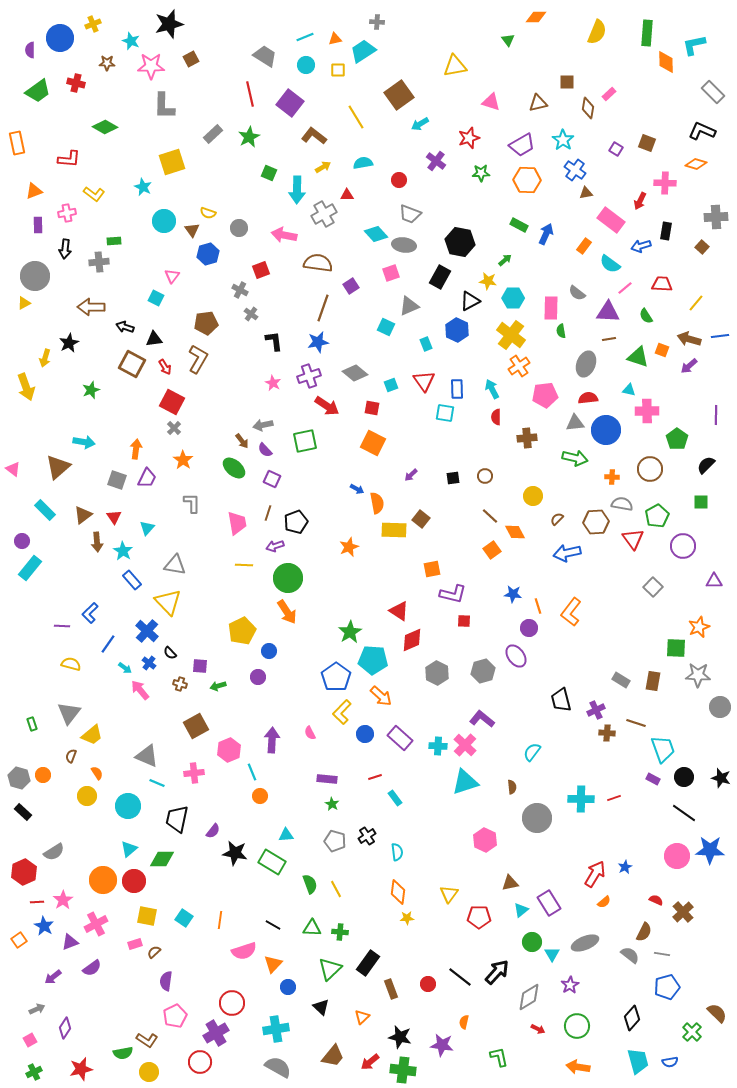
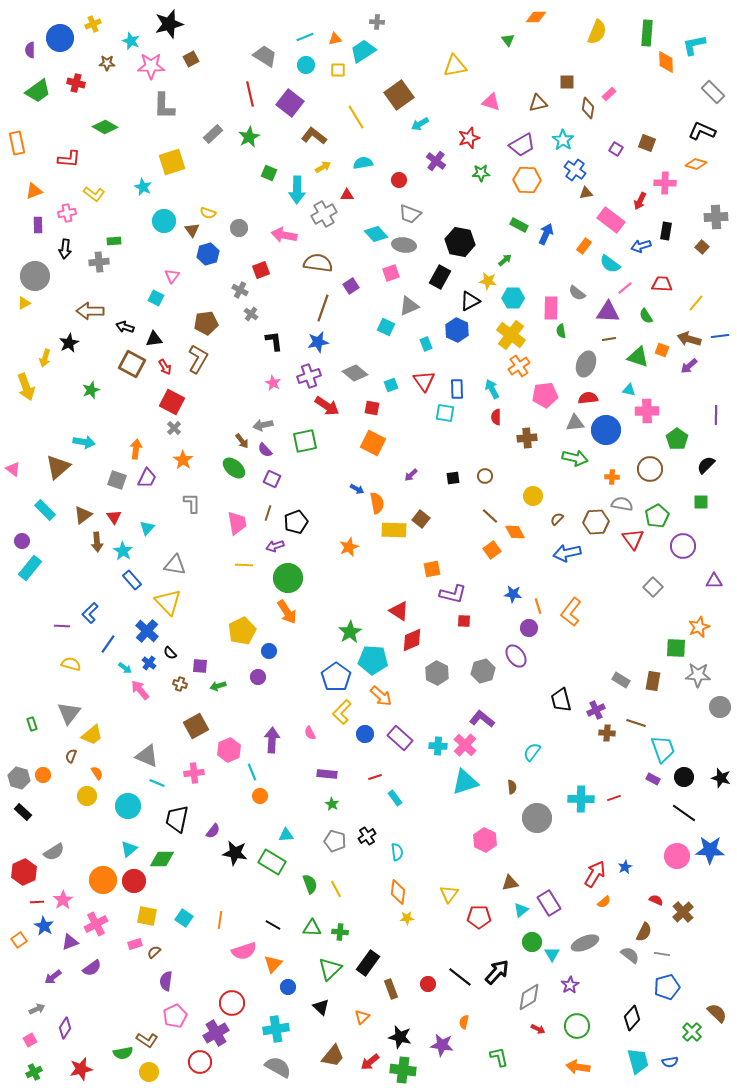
brown arrow at (91, 307): moved 1 px left, 4 px down
purple rectangle at (327, 779): moved 5 px up
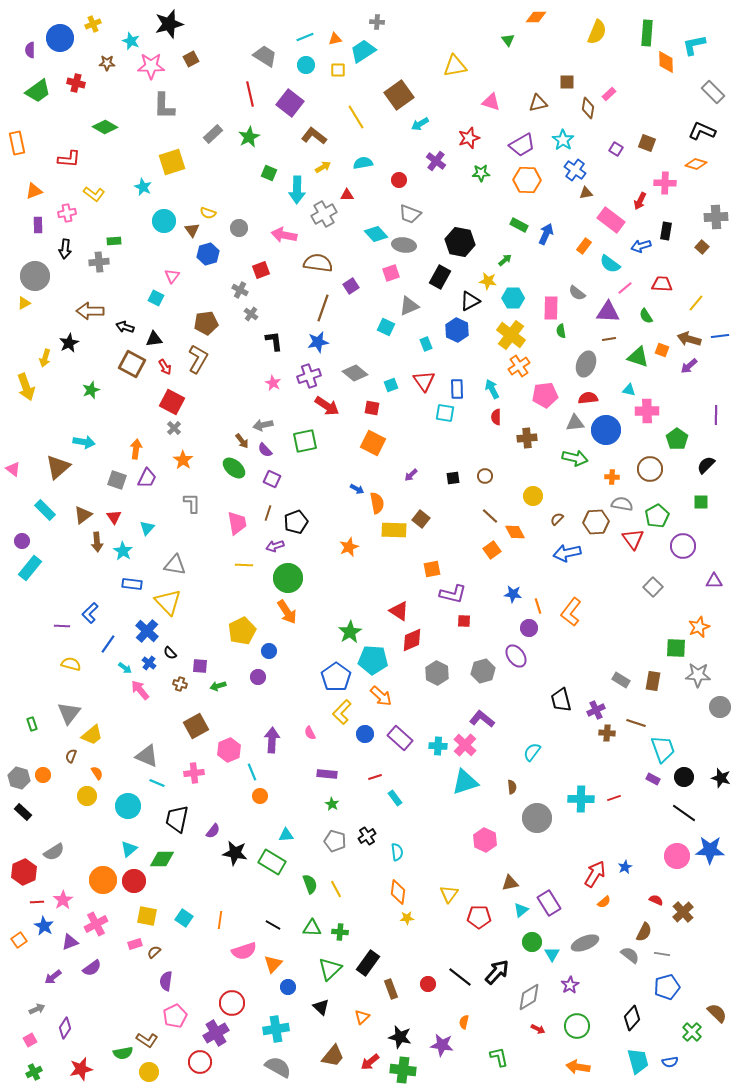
blue rectangle at (132, 580): moved 4 px down; rotated 42 degrees counterclockwise
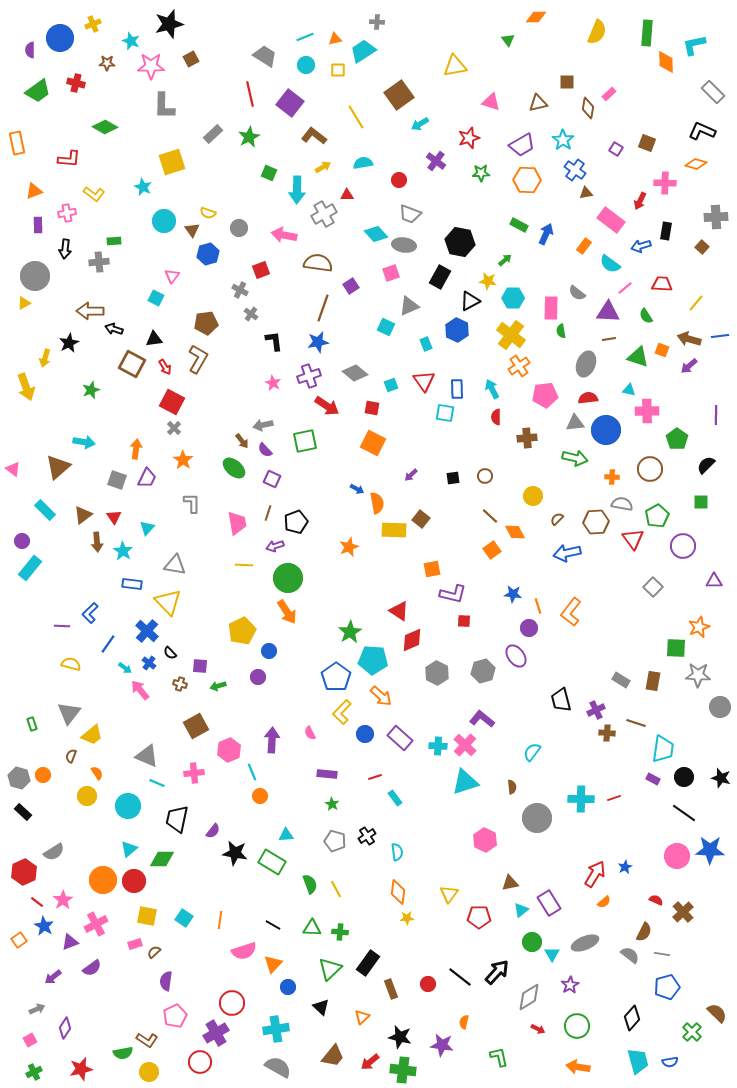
black arrow at (125, 327): moved 11 px left, 2 px down
cyan trapezoid at (663, 749): rotated 28 degrees clockwise
red line at (37, 902): rotated 40 degrees clockwise
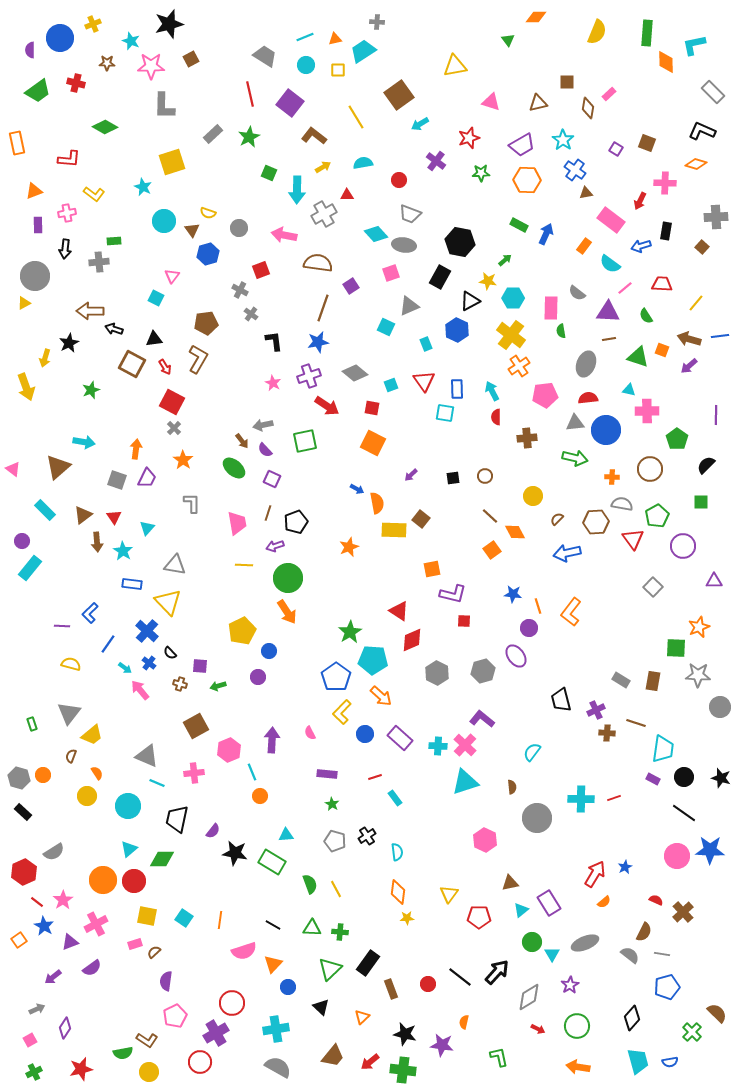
cyan arrow at (492, 389): moved 2 px down
black star at (400, 1037): moved 5 px right, 3 px up
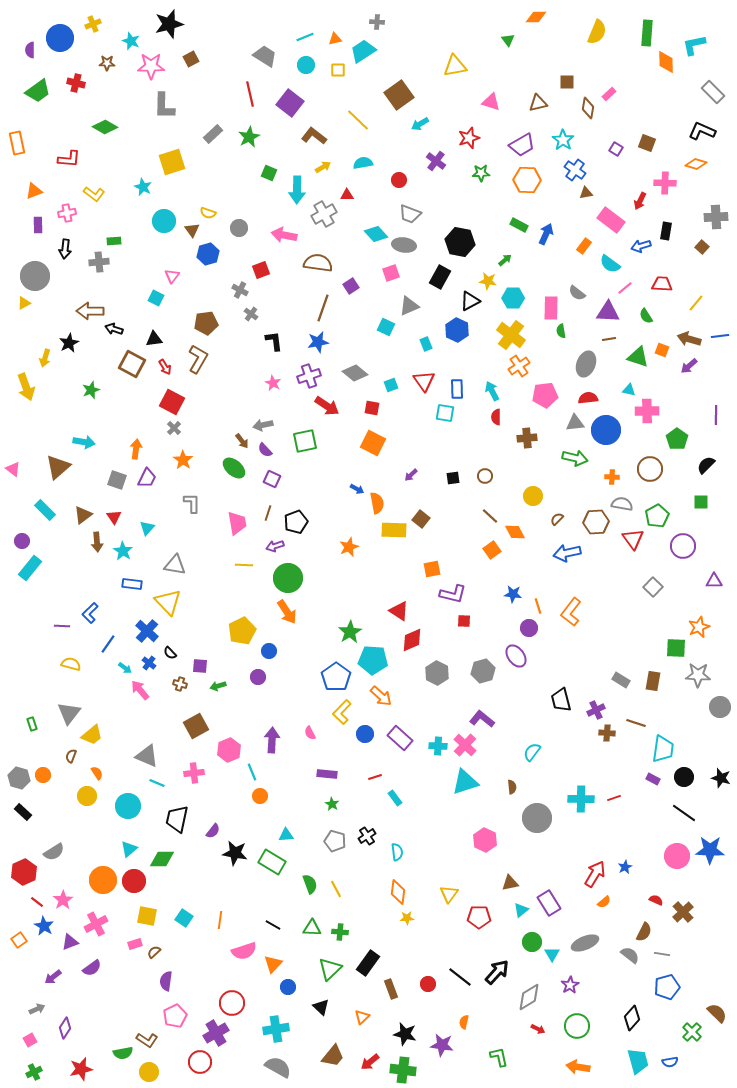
yellow line at (356, 117): moved 2 px right, 3 px down; rotated 15 degrees counterclockwise
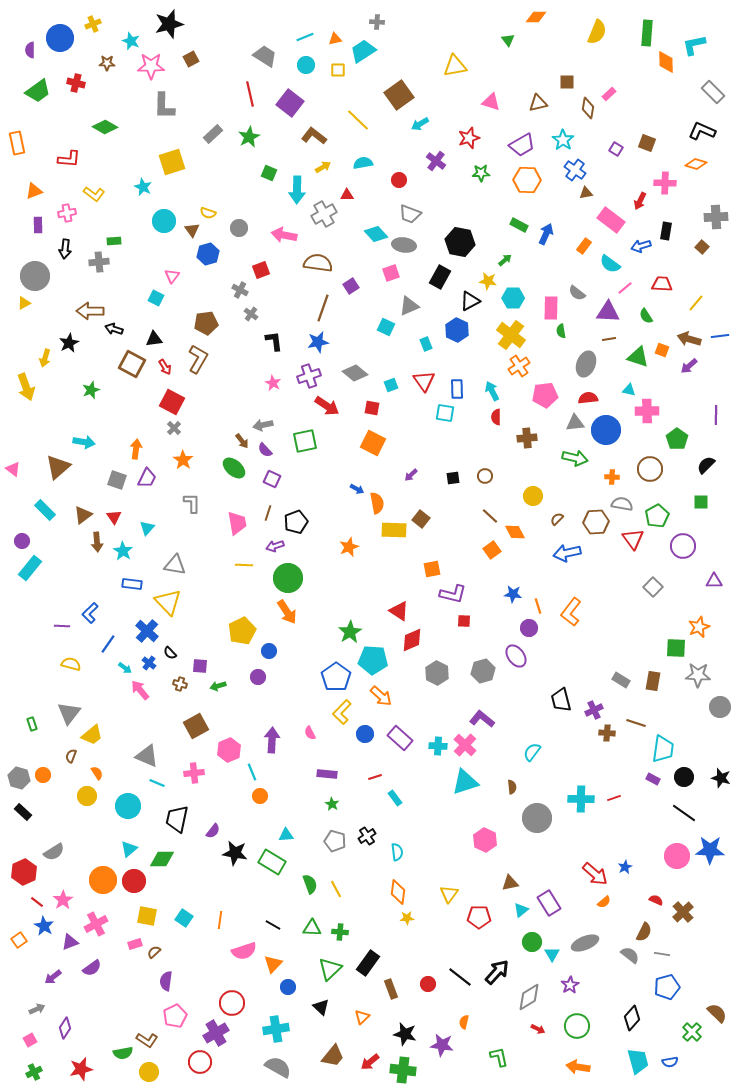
purple cross at (596, 710): moved 2 px left
red arrow at (595, 874): rotated 100 degrees clockwise
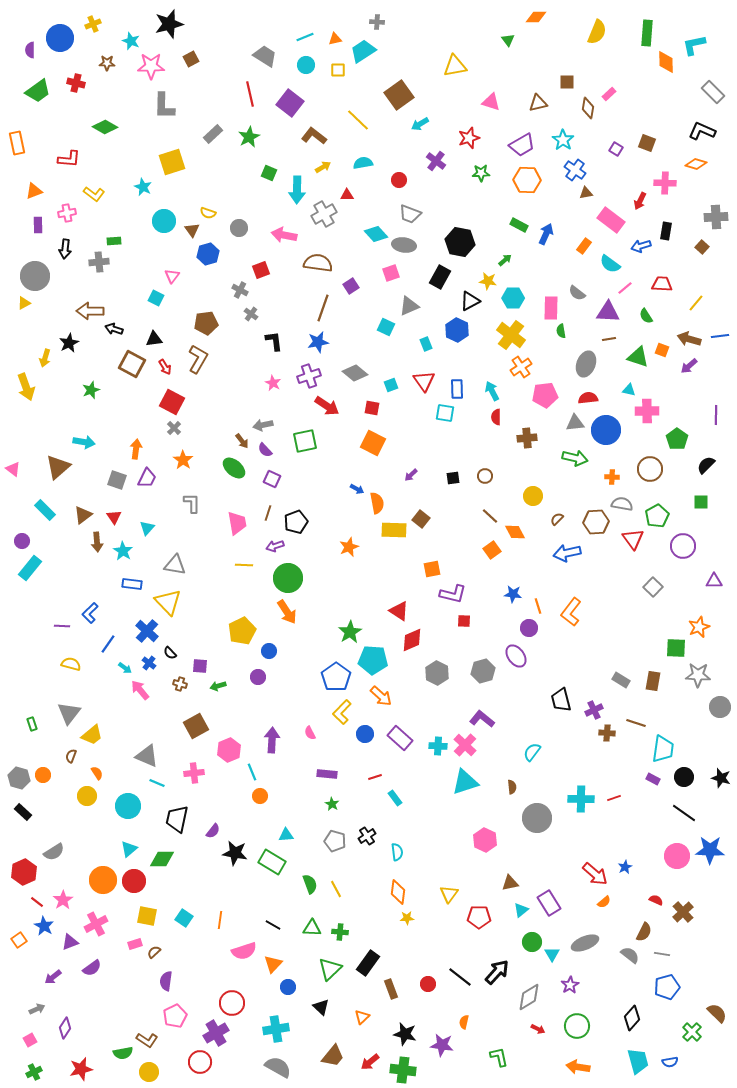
orange cross at (519, 366): moved 2 px right, 1 px down
